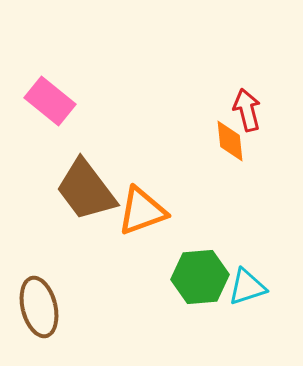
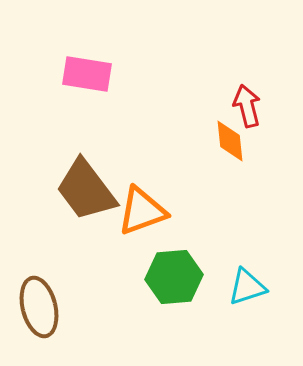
pink rectangle: moved 37 px right, 27 px up; rotated 30 degrees counterclockwise
red arrow: moved 4 px up
green hexagon: moved 26 px left
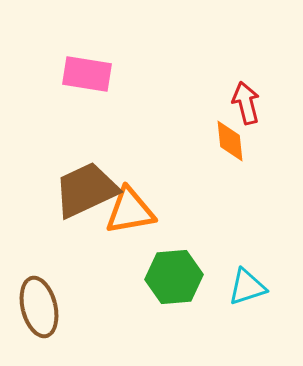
red arrow: moved 1 px left, 3 px up
brown trapezoid: rotated 102 degrees clockwise
orange triangle: moved 12 px left; rotated 10 degrees clockwise
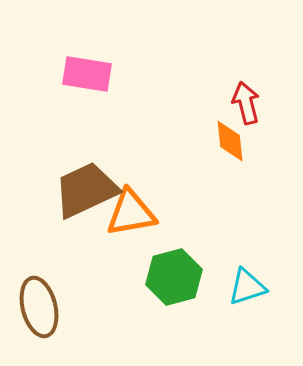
orange triangle: moved 1 px right, 2 px down
green hexagon: rotated 10 degrees counterclockwise
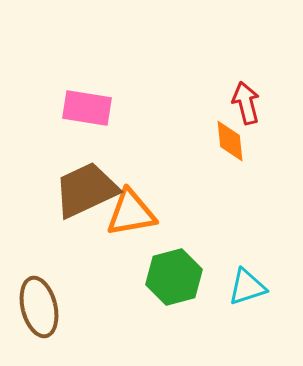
pink rectangle: moved 34 px down
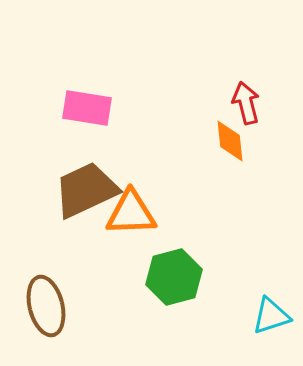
orange triangle: rotated 8 degrees clockwise
cyan triangle: moved 24 px right, 29 px down
brown ellipse: moved 7 px right, 1 px up
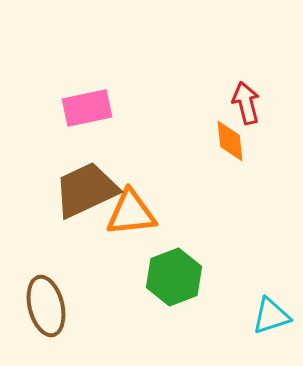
pink rectangle: rotated 21 degrees counterclockwise
orange triangle: rotated 4 degrees counterclockwise
green hexagon: rotated 6 degrees counterclockwise
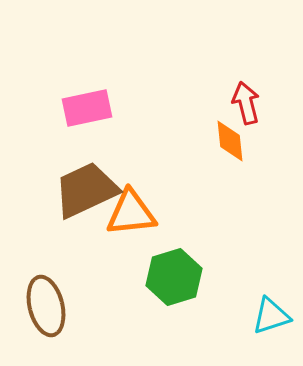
green hexagon: rotated 4 degrees clockwise
